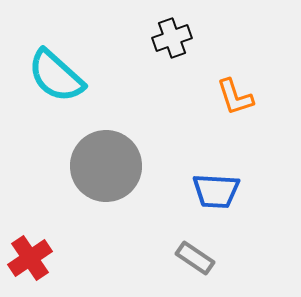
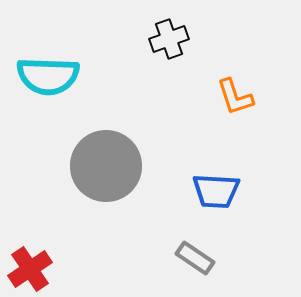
black cross: moved 3 px left, 1 px down
cyan semicircle: moved 8 px left; rotated 40 degrees counterclockwise
red cross: moved 11 px down
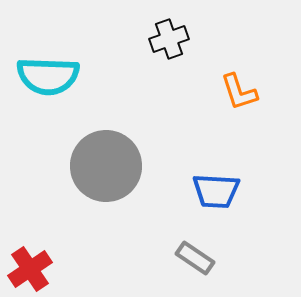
orange L-shape: moved 4 px right, 5 px up
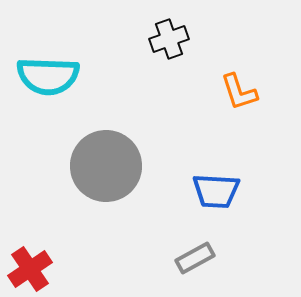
gray rectangle: rotated 63 degrees counterclockwise
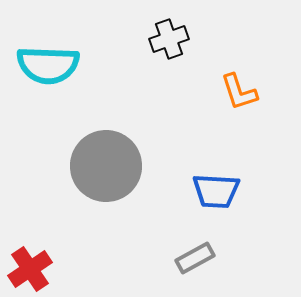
cyan semicircle: moved 11 px up
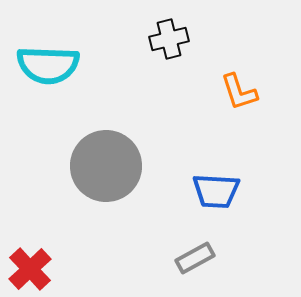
black cross: rotated 6 degrees clockwise
red cross: rotated 9 degrees counterclockwise
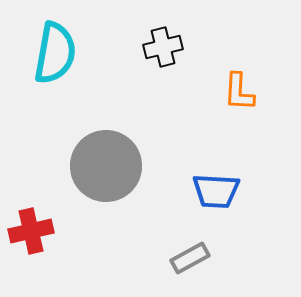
black cross: moved 6 px left, 8 px down
cyan semicircle: moved 7 px right, 12 px up; rotated 82 degrees counterclockwise
orange L-shape: rotated 21 degrees clockwise
gray rectangle: moved 5 px left
red cross: moved 1 px right, 38 px up; rotated 30 degrees clockwise
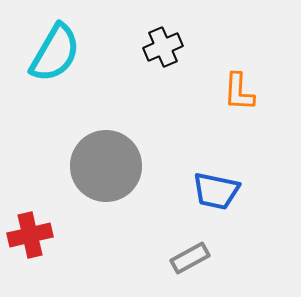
black cross: rotated 9 degrees counterclockwise
cyan semicircle: rotated 20 degrees clockwise
blue trapezoid: rotated 9 degrees clockwise
red cross: moved 1 px left, 4 px down
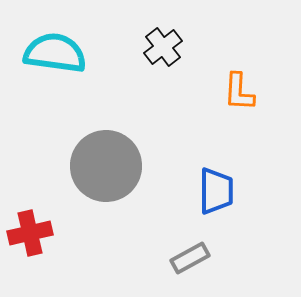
black cross: rotated 15 degrees counterclockwise
cyan semicircle: rotated 112 degrees counterclockwise
blue trapezoid: rotated 102 degrees counterclockwise
red cross: moved 2 px up
